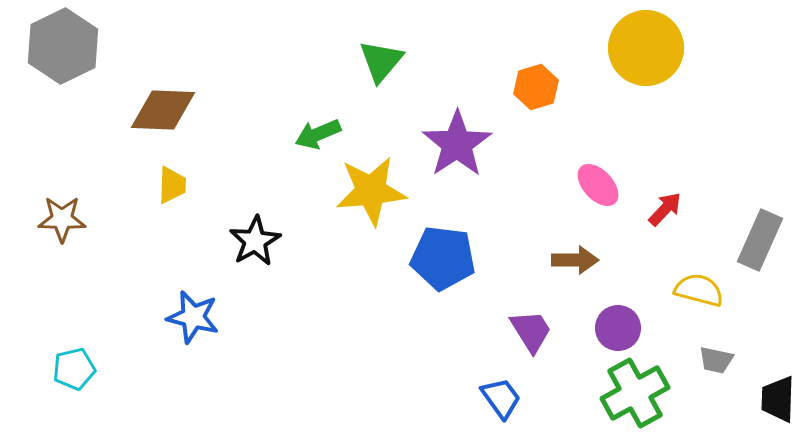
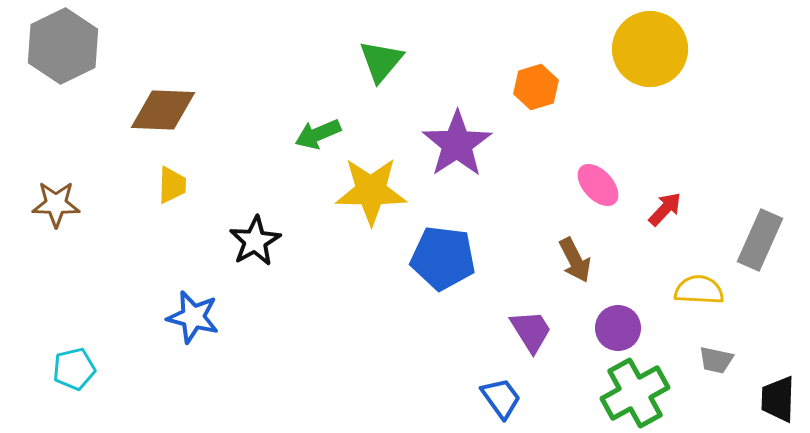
yellow circle: moved 4 px right, 1 px down
yellow star: rotated 6 degrees clockwise
brown star: moved 6 px left, 15 px up
brown arrow: rotated 63 degrees clockwise
yellow semicircle: rotated 12 degrees counterclockwise
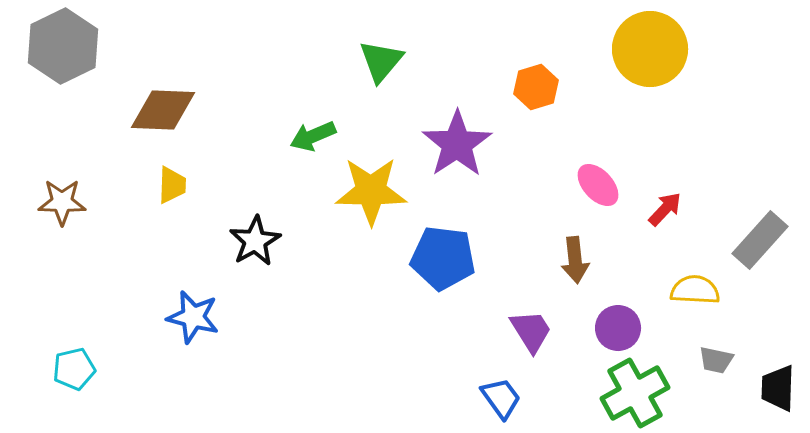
green arrow: moved 5 px left, 2 px down
brown star: moved 6 px right, 2 px up
gray rectangle: rotated 18 degrees clockwise
brown arrow: rotated 21 degrees clockwise
yellow semicircle: moved 4 px left
black trapezoid: moved 11 px up
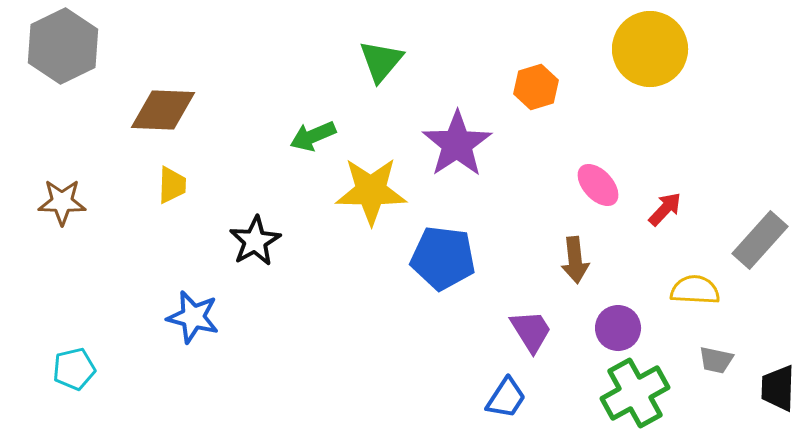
blue trapezoid: moved 5 px right; rotated 69 degrees clockwise
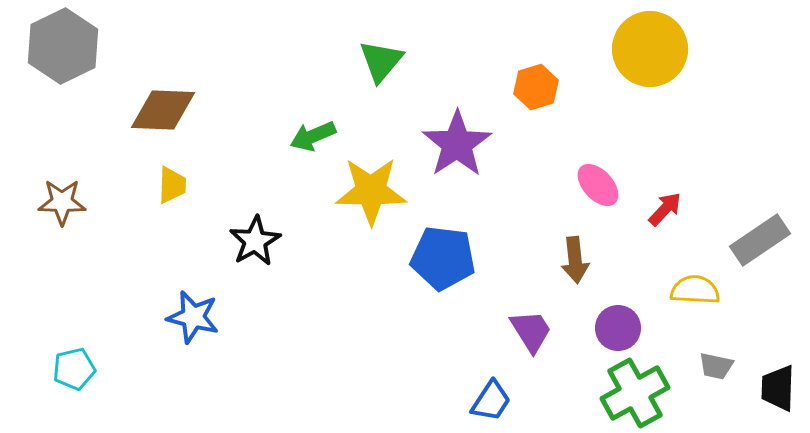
gray rectangle: rotated 14 degrees clockwise
gray trapezoid: moved 6 px down
blue trapezoid: moved 15 px left, 3 px down
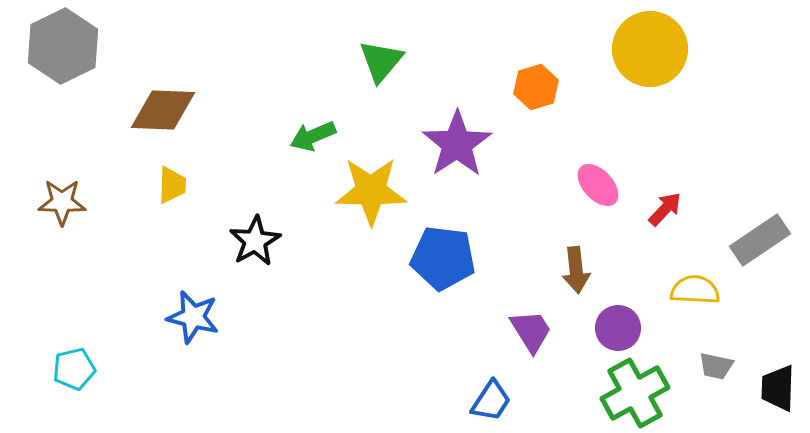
brown arrow: moved 1 px right, 10 px down
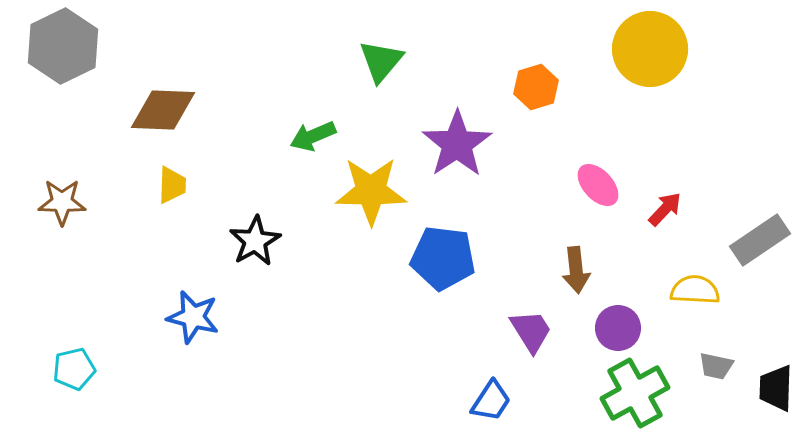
black trapezoid: moved 2 px left
